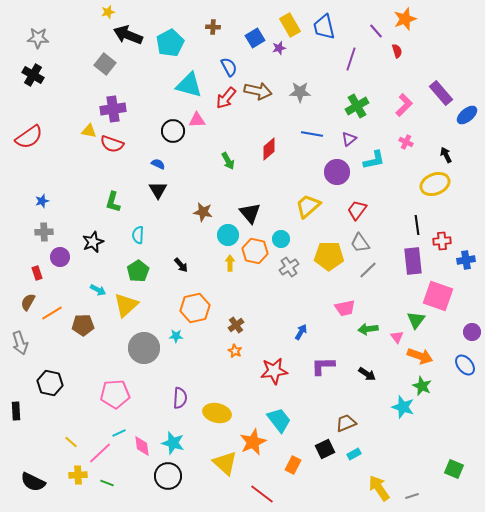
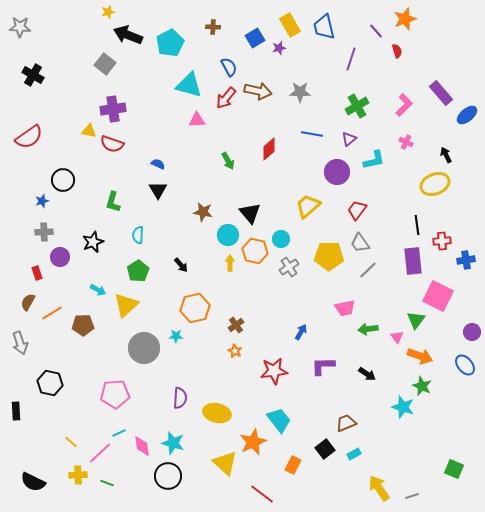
gray star at (38, 38): moved 18 px left, 11 px up
black circle at (173, 131): moved 110 px left, 49 px down
pink square at (438, 296): rotated 8 degrees clockwise
black square at (325, 449): rotated 12 degrees counterclockwise
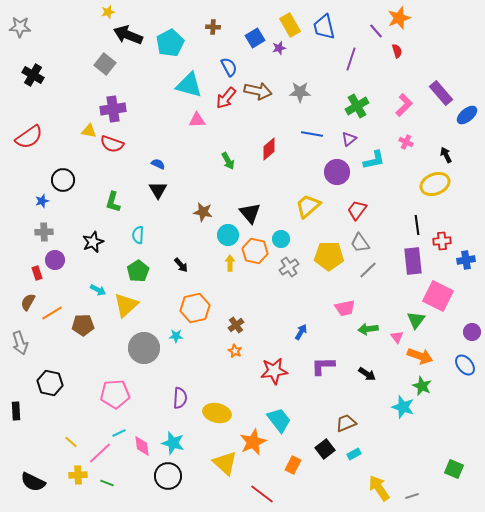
orange star at (405, 19): moved 6 px left, 1 px up
purple circle at (60, 257): moved 5 px left, 3 px down
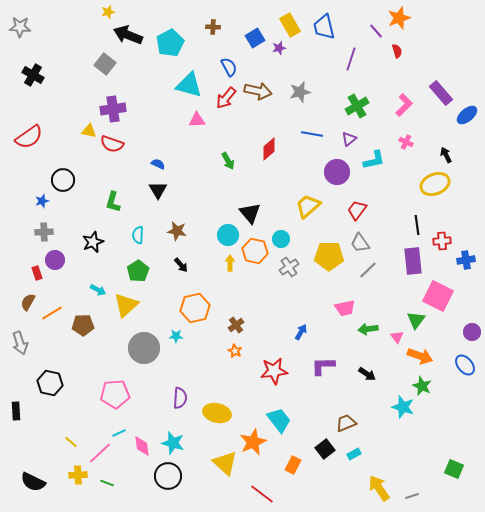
gray star at (300, 92): rotated 15 degrees counterclockwise
brown star at (203, 212): moved 26 px left, 19 px down
